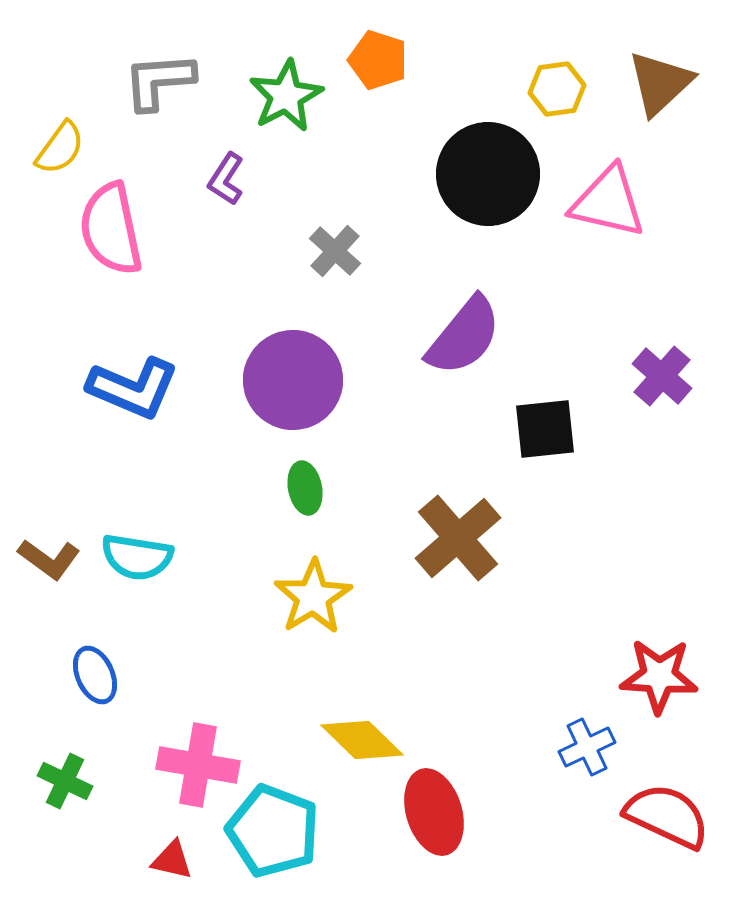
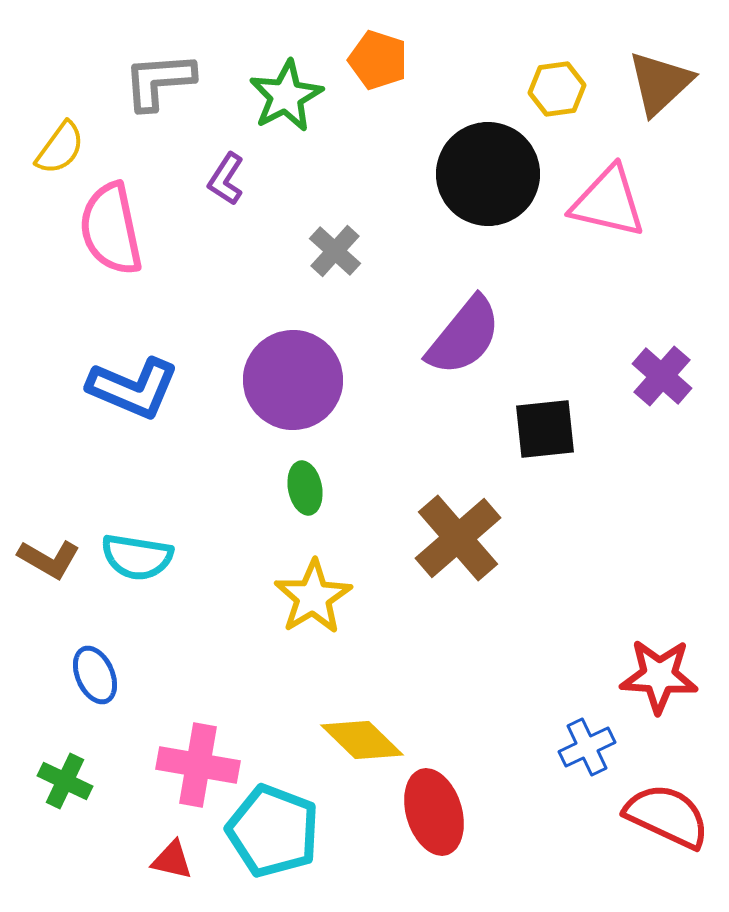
brown L-shape: rotated 6 degrees counterclockwise
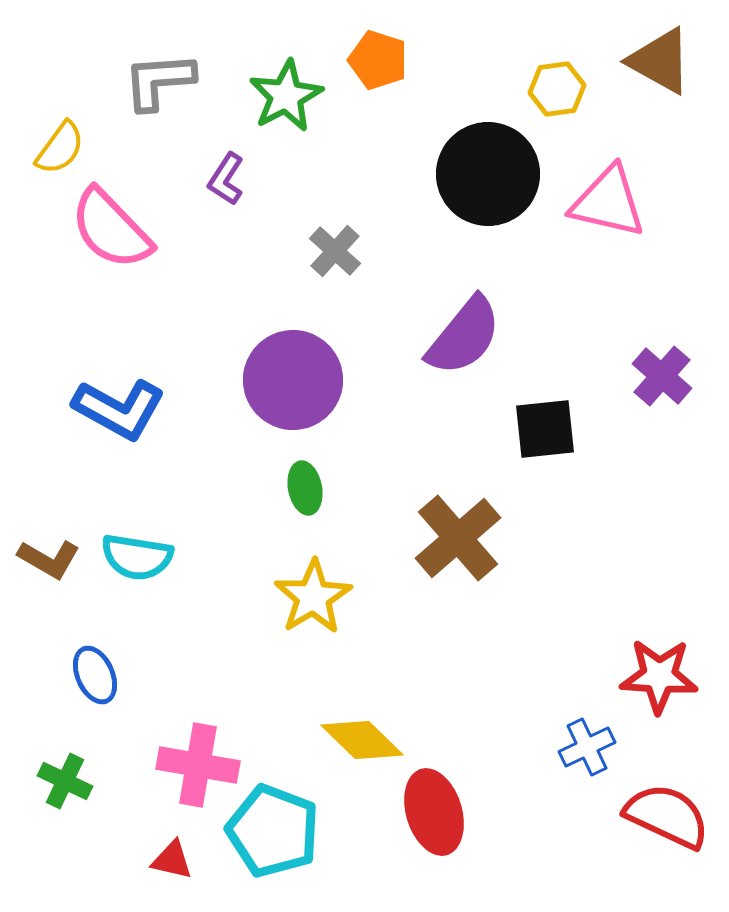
brown triangle: moved 22 px up; rotated 48 degrees counterclockwise
pink semicircle: rotated 32 degrees counterclockwise
blue L-shape: moved 14 px left, 21 px down; rotated 6 degrees clockwise
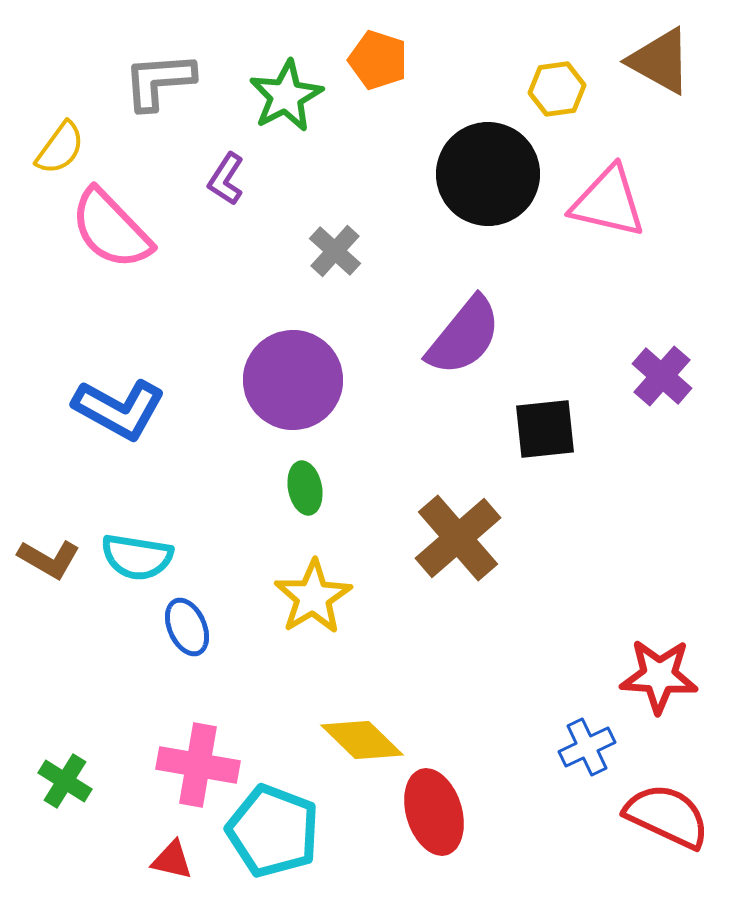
blue ellipse: moved 92 px right, 48 px up
green cross: rotated 6 degrees clockwise
